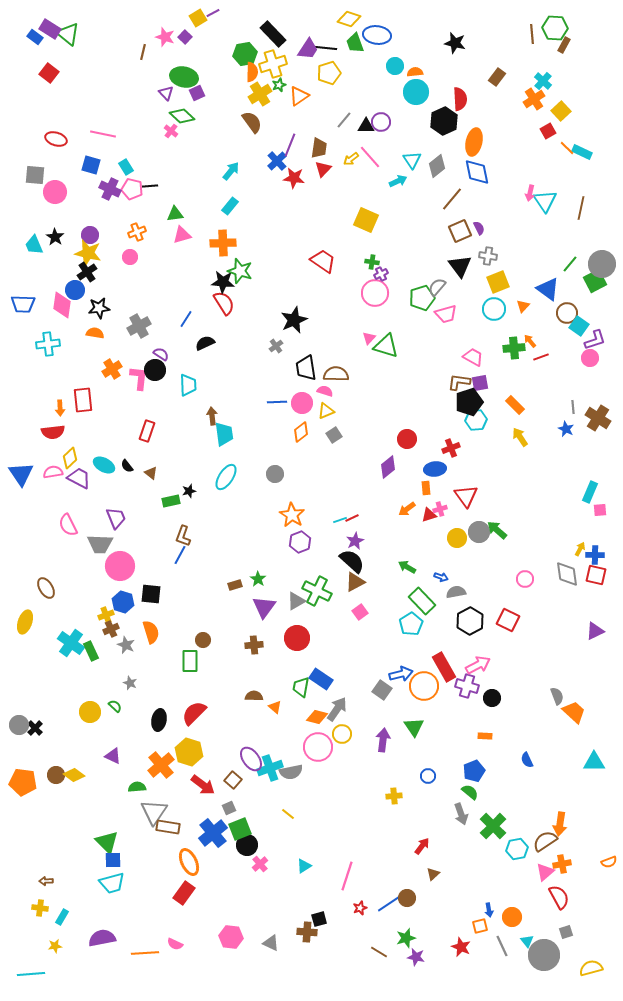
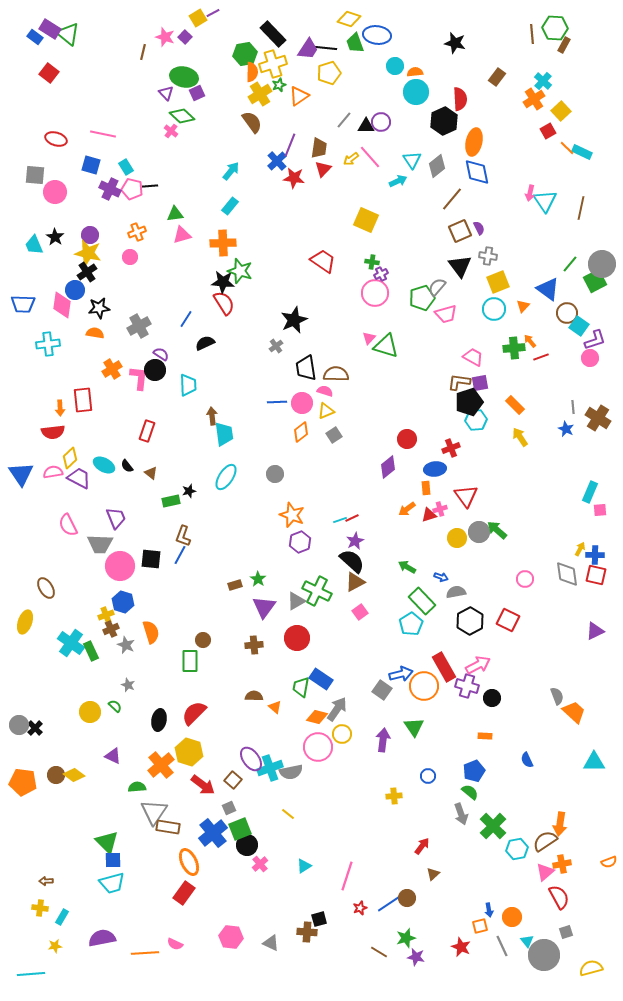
orange star at (292, 515): rotated 10 degrees counterclockwise
black square at (151, 594): moved 35 px up
gray star at (130, 683): moved 2 px left, 2 px down
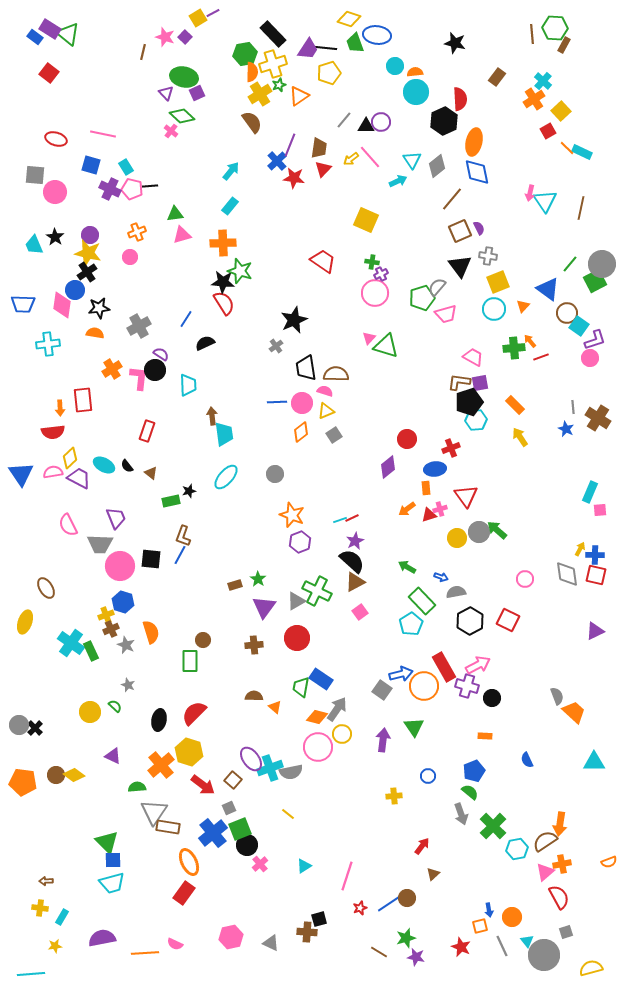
cyan ellipse at (226, 477): rotated 8 degrees clockwise
pink hexagon at (231, 937): rotated 20 degrees counterclockwise
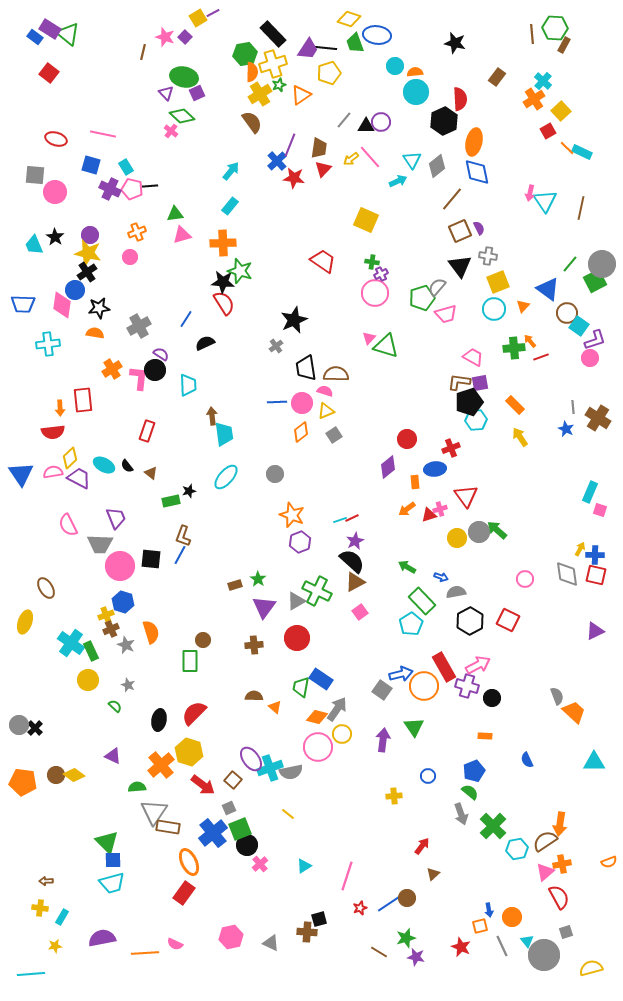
orange triangle at (299, 96): moved 2 px right, 1 px up
orange rectangle at (426, 488): moved 11 px left, 6 px up
pink square at (600, 510): rotated 24 degrees clockwise
yellow circle at (90, 712): moved 2 px left, 32 px up
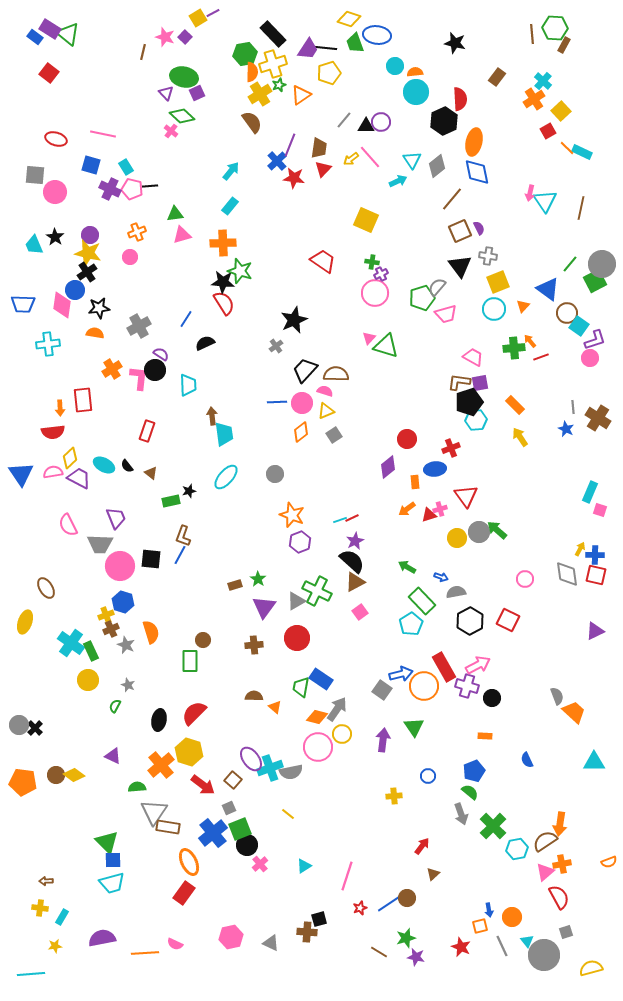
black trapezoid at (306, 368): moved 1 px left, 2 px down; rotated 52 degrees clockwise
green semicircle at (115, 706): rotated 104 degrees counterclockwise
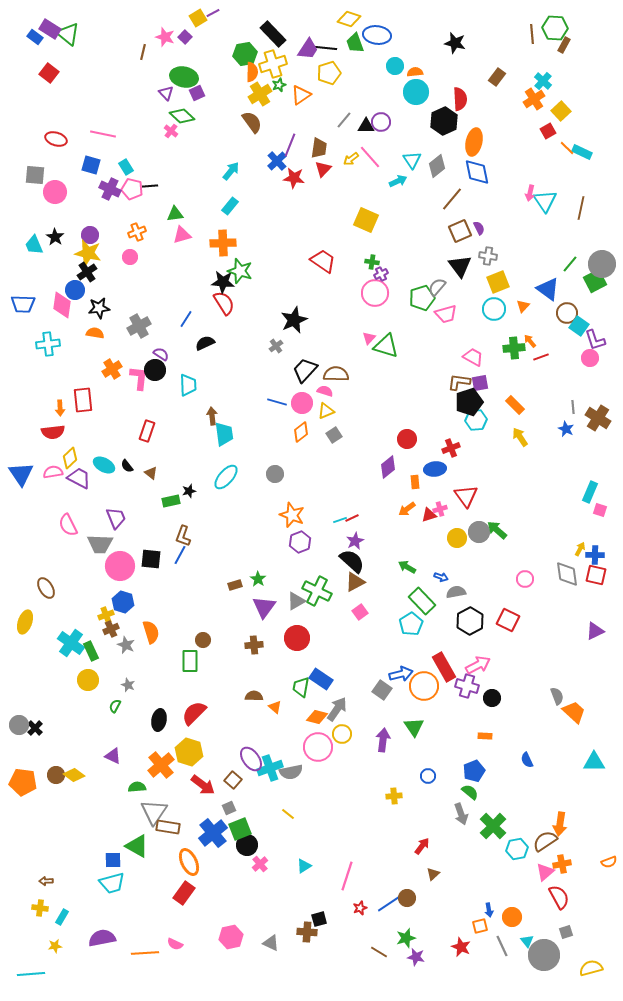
purple L-shape at (595, 340): rotated 90 degrees clockwise
blue line at (277, 402): rotated 18 degrees clockwise
green triangle at (107, 842): moved 30 px right, 4 px down; rotated 15 degrees counterclockwise
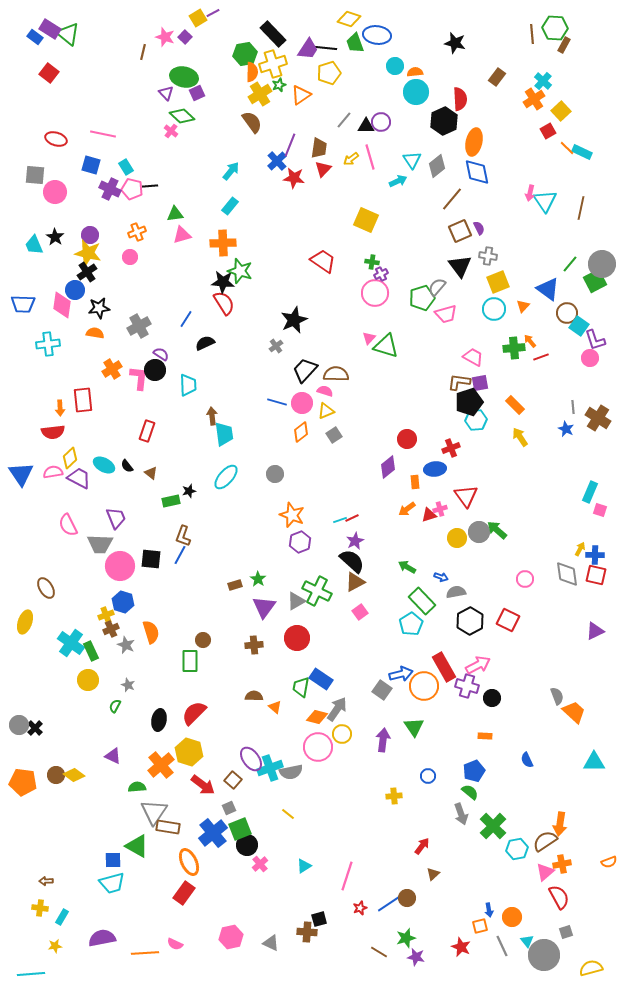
pink line at (370, 157): rotated 25 degrees clockwise
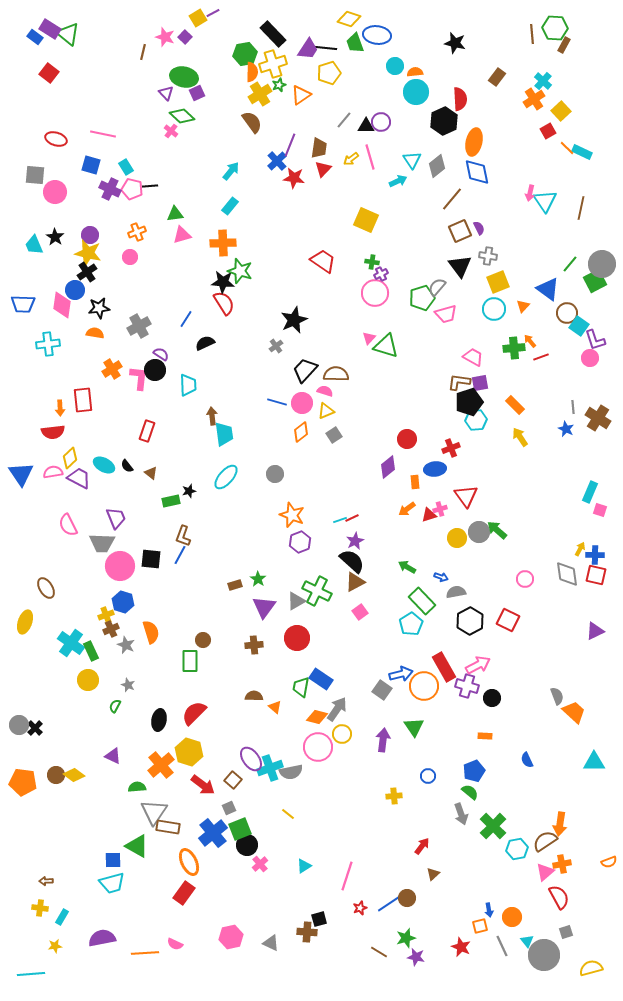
gray trapezoid at (100, 544): moved 2 px right, 1 px up
